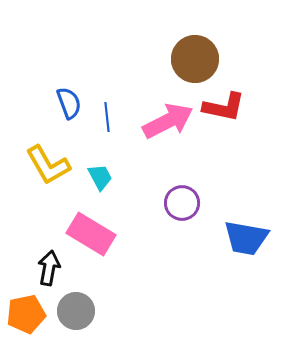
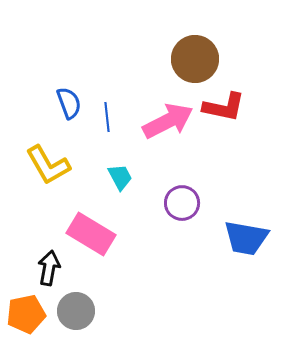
cyan trapezoid: moved 20 px right
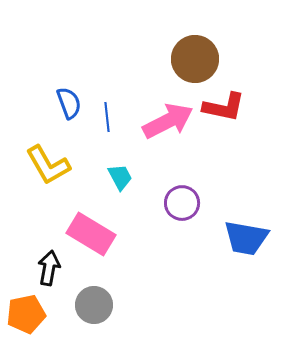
gray circle: moved 18 px right, 6 px up
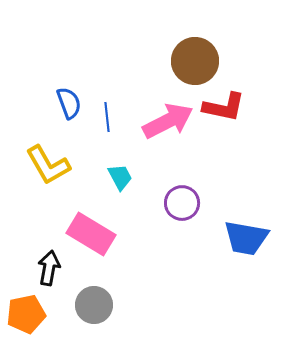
brown circle: moved 2 px down
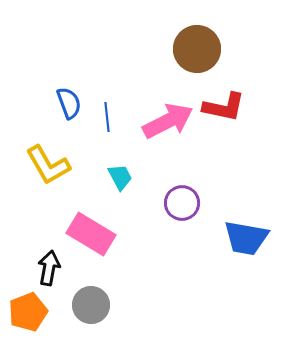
brown circle: moved 2 px right, 12 px up
gray circle: moved 3 px left
orange pentagon: moved 2 px right, 2 px up; rotated 9 degrees counterclockwise
